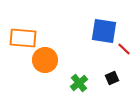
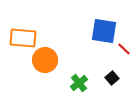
black square: rotated 16 degrees counterclockwise
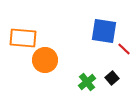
green cross: moved 8 px right, 1 px up
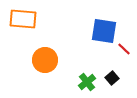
orange rectangle: moved 19 px up
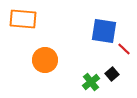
black square: moved 4 px up
green cross: moved 4 px right
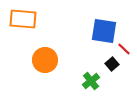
black square: moved 10 px up
green cross: moved 1 px up
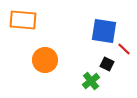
orange rectangle: moved 1 px down
black square: moved 5 px left; rotated 24 degrees counterclockwise
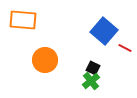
blue square: rotated 32 degrees clockwise
red line: moved 1 px right, 1 px up; rotated 16 degrees counterclockwise
black square: moved 14 px left, 4 px down
